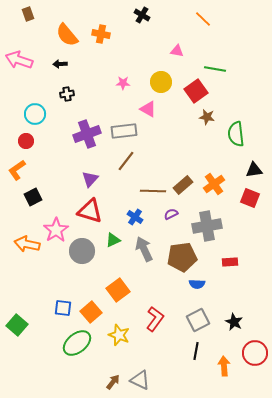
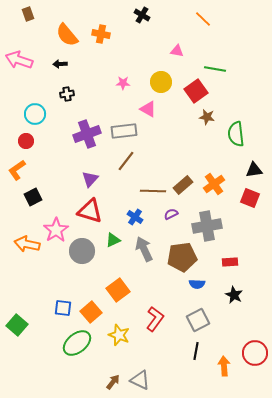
black star at (234, 322): moved 27 px up
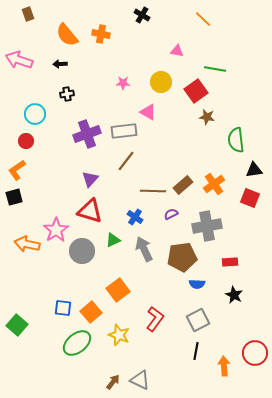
pink triangle at (148, 109): moved 3 px down
green semicircle at (236, 134): moved 6 px down
black square at (33, 197): moved 19 px left; rotated 12 degrees clockwise
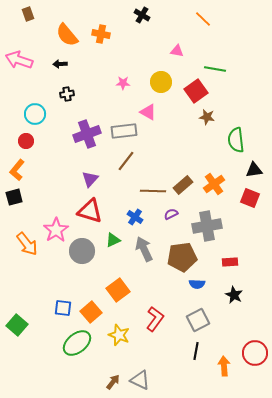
orange L-shape at (17, 170): rotated 15 degrees counterclockwise
orange arrow at (27, 244): rotated 140 degrees counterclockwise
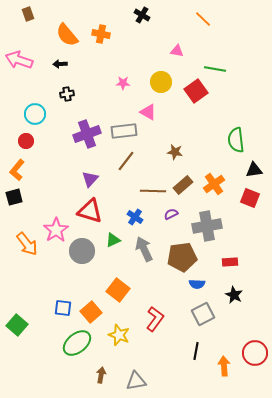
brown star at (207, 117): moved 32 px left, 35 px down
orange square at (118, 290): rotated 15 degrees counterclockwise
gray square at (198, 320): moved 5 px right, 6 px up
gray triangle at (140, 380): moved 4 px left, 1 px down; rotated 35 degrees counterclockwise
brown arrow at (113, 382): moved 12 px left, 7 px up; rotated 28 degrees counterclockwise
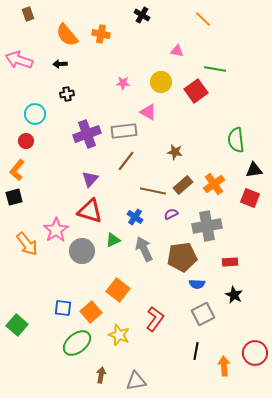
brown line at (153, 191): rotated 10 degrees clockwise
